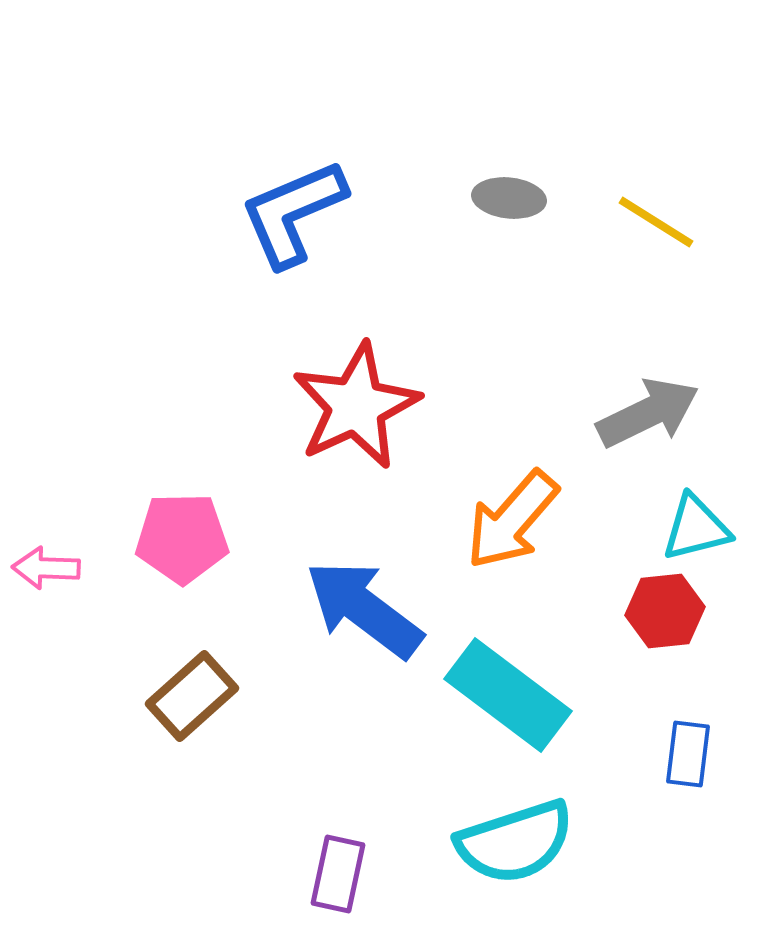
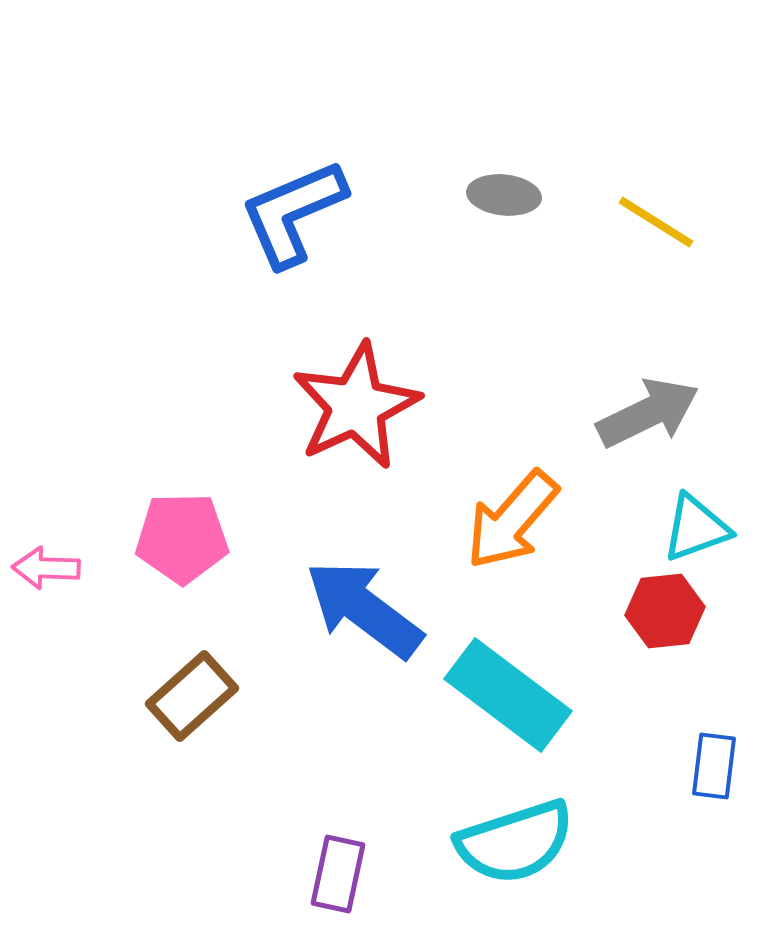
gray ellipse: moved 5 px left, 3 px up
cyan triangle: rotated 6 degrees counterclockwise
blue rectangle: moved 26 px right, 12 px down
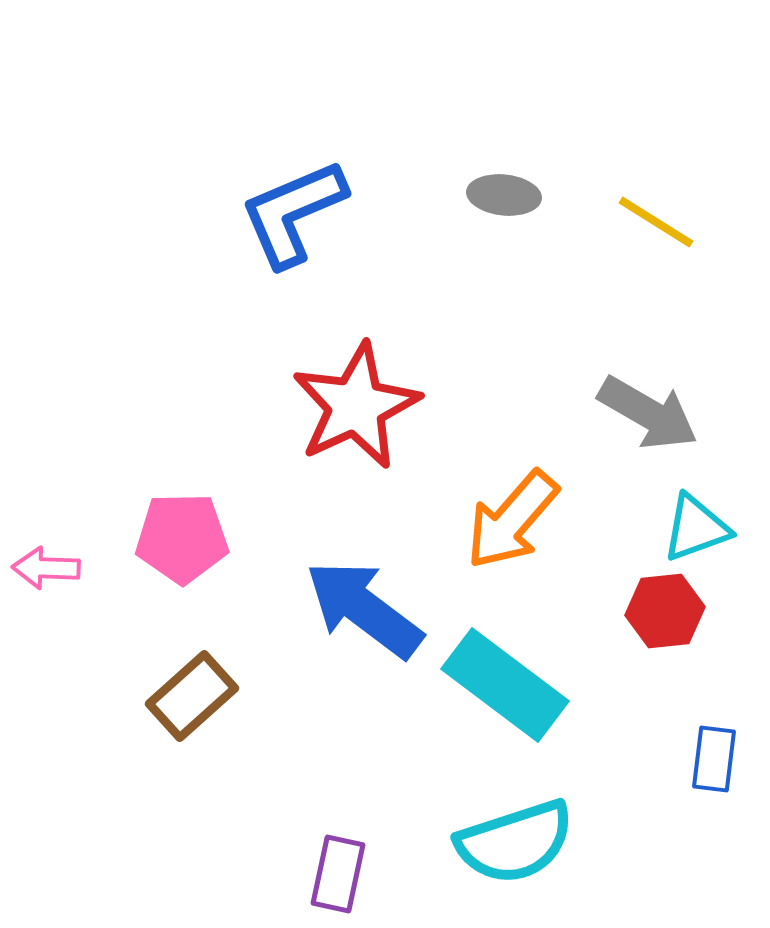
gray arrow: rotated 56 degrees clockwise
cyan rectangle: moved 3 px left, 10 px up
blue rectangle: moved 7 px up
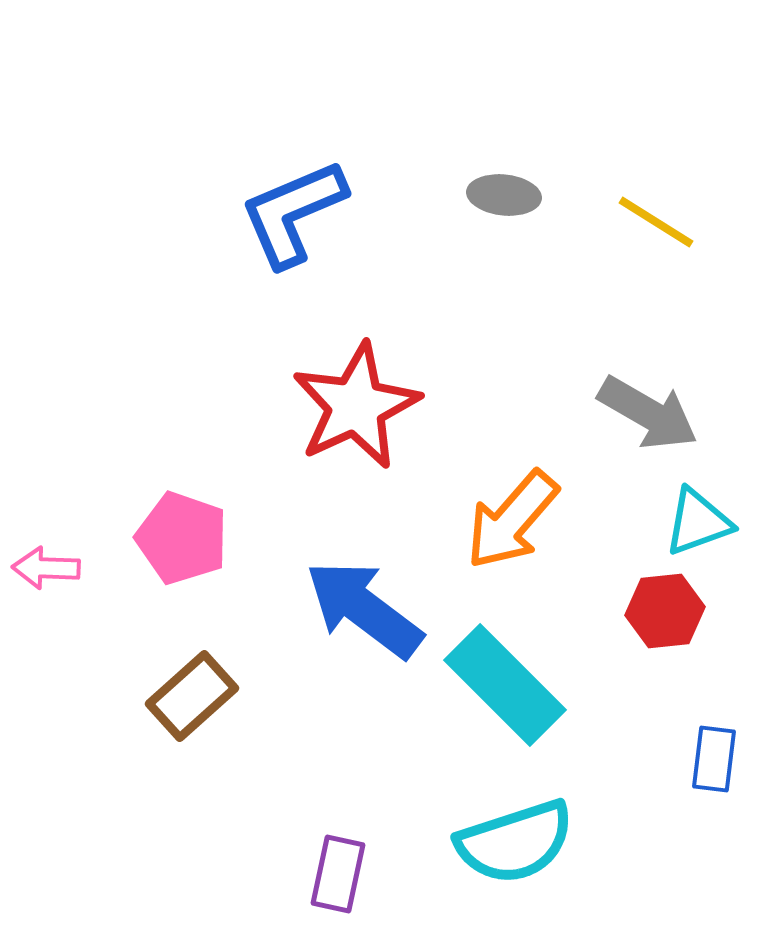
cyan triangle: moved 2 px right, 6 px up
pink pentagon: rotated 20 degrees clockwise
cyan rectangle: rotated 8 degrees clockwise
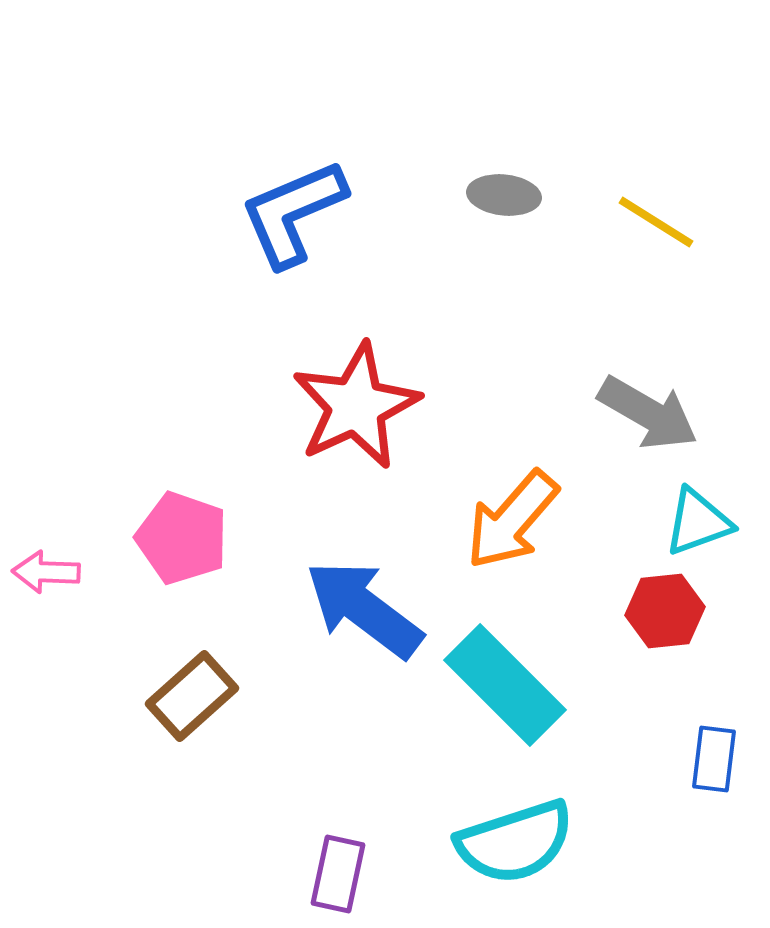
pink arrow: moved 4 px down
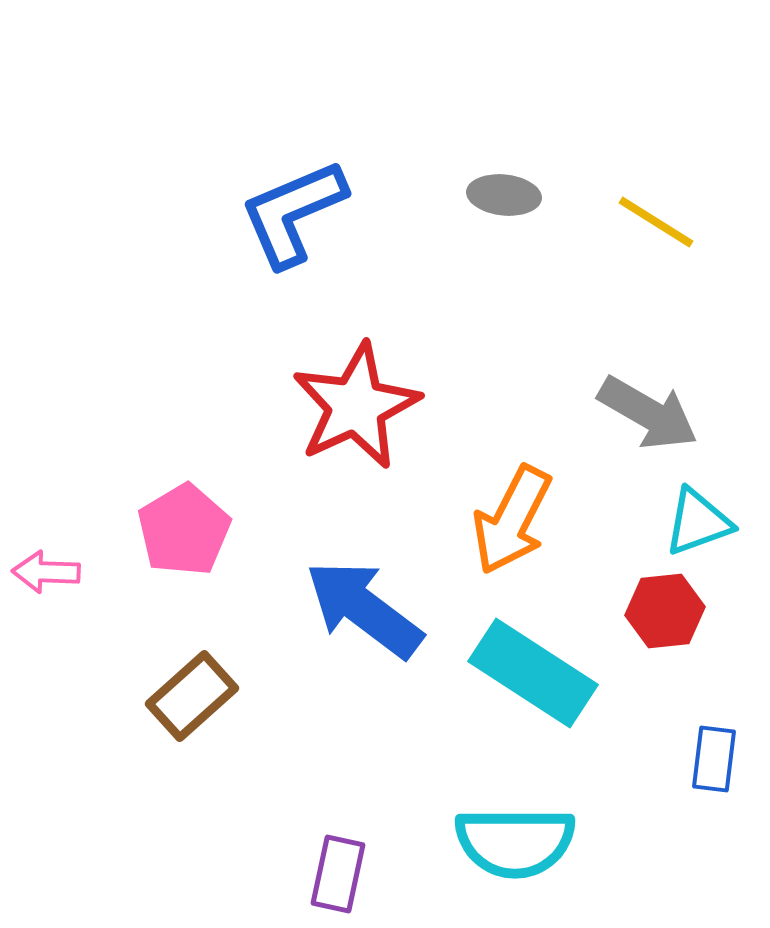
orange arrow: rotated 14 degrees counterclockwise
pink pentagon: moved 2 px right, 8 px up; rotated 22 degrees clockwise
cyan rectangle: moved 28 px right, 12 px up; rotated 12 degrees counterclockwise
cyan semicircle: rotated 18 degrees clockwise
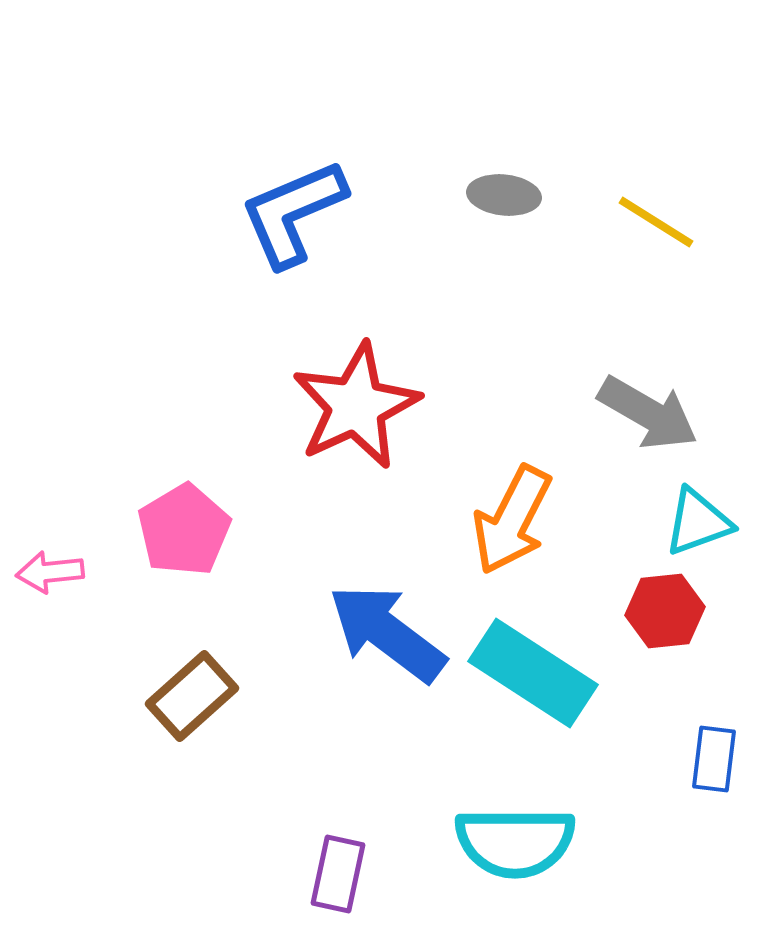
pink arrow: moved 4 px right; rotated 8 degrees counterclockwise
blue arrow: moved 23 px right, 24 px down
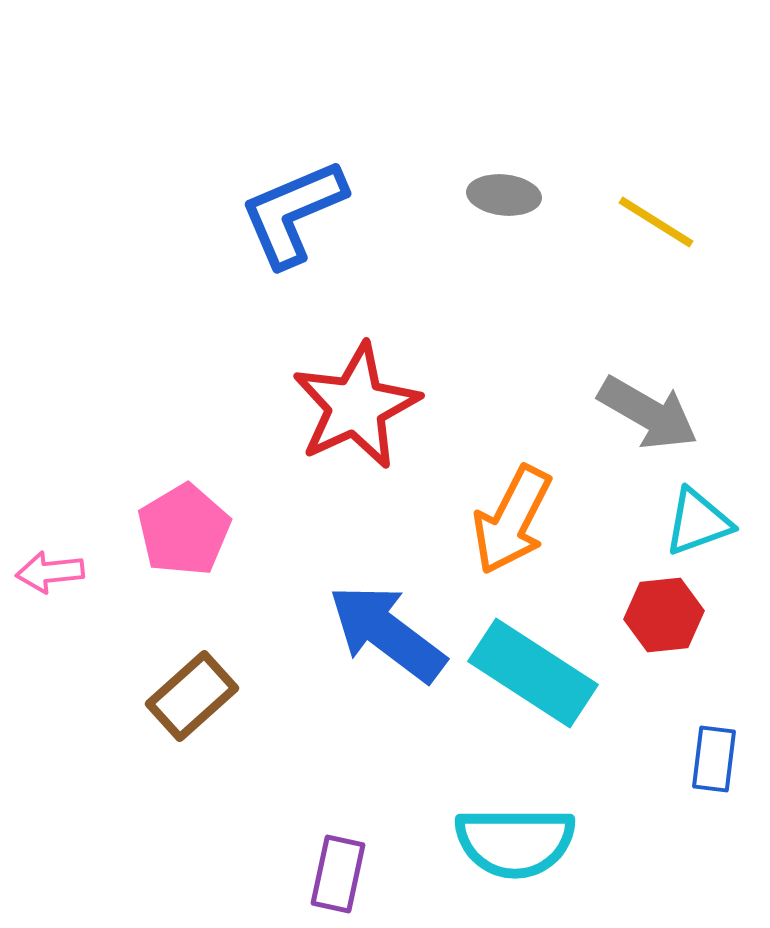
red hexagon: moved 1 px left, 4 px down
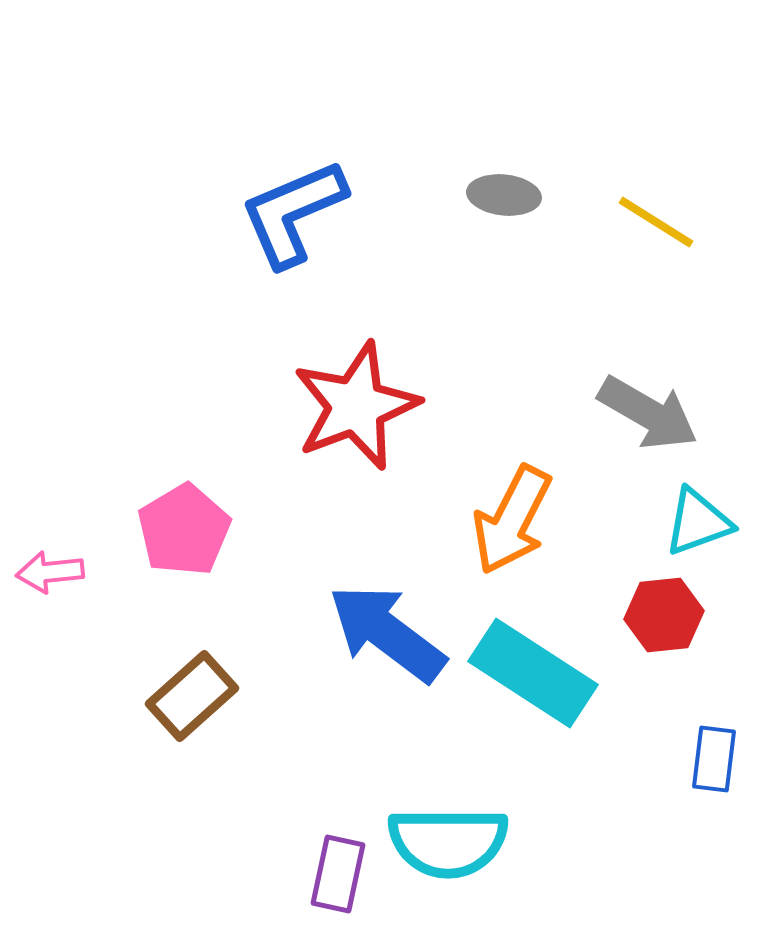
red star: rotated 4 degrees clockwise
cyan semicircle: moved 67 px left
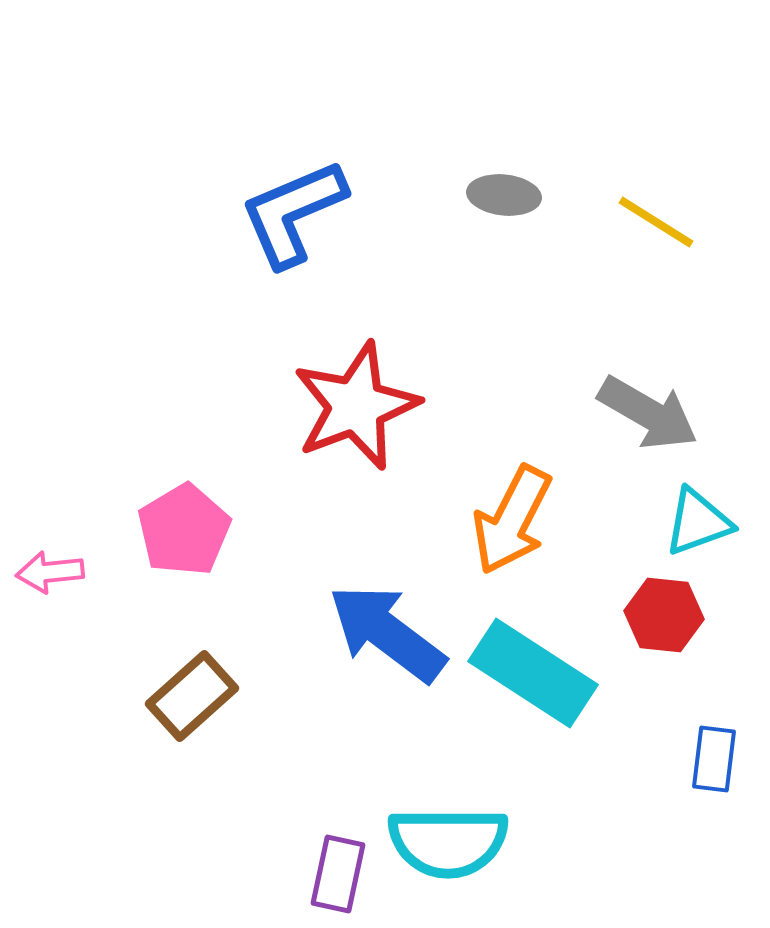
red hexagon: rotated 12 degrees clockwise
